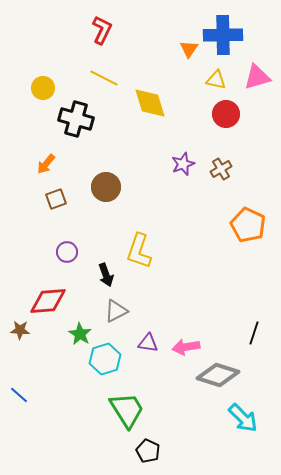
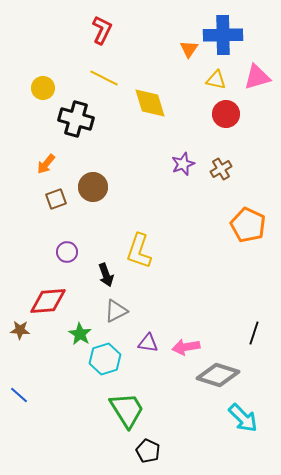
brown circle: moved 13 px left
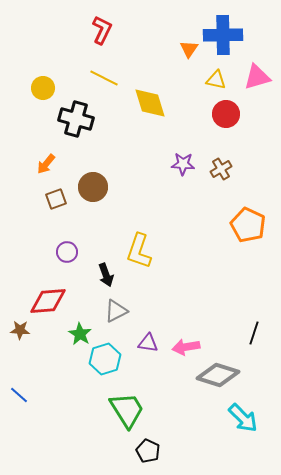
purple star: rotated 25 degrees clockwise
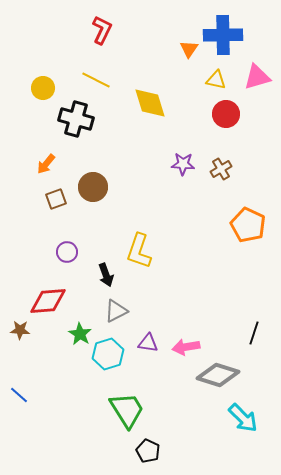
yellow line: moved 8 px left, 2 px down
cyan hexagon: moved 3 px right, 5 px up
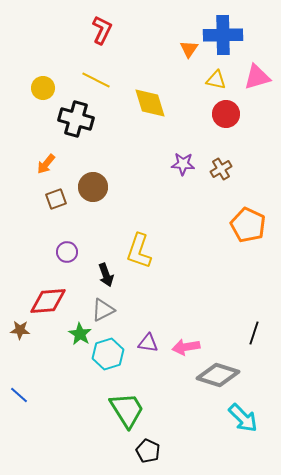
gray triangle: moved 13 px left, 1 px up
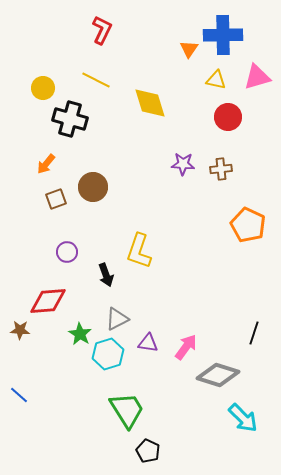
red circle: moved 2 px right, 3 px down
black cross: moved 6 px left
brown cross: rotated 25 degrees clockwise
gray triangle: moved 14 px right, 9 px down
pink arrow: rotated 136 degrees clockwise
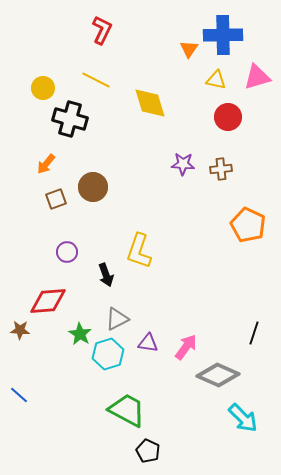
gray diamond: rotated 6 degrees clockwise
green trapezoid: rotated 30 degrees counterclockwise
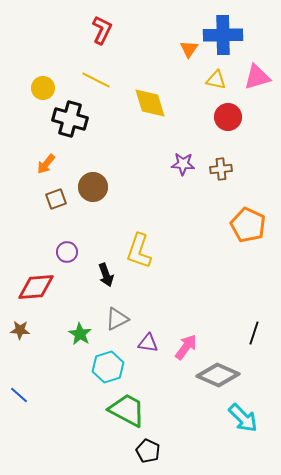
red diamond: moved 12 px left, 14 px up
cyan hexagon: moved 13 px down
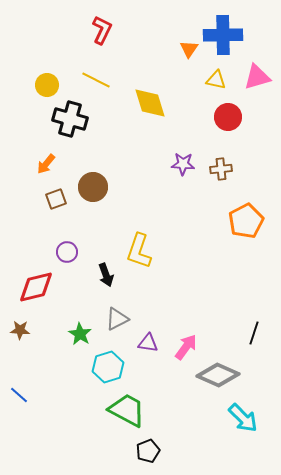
yellow circle: moved 4 px right, 3 px up
orange pentagon: moved 2 px left, 4 px up; rotated 20 degrees clockwise
red diamond: rotated 9 degrees counterclockwise
black pentagon: rotated 25 degrees clockwise
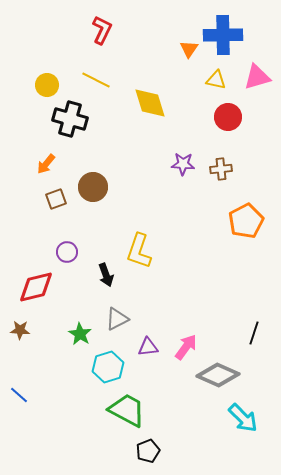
purple triangle: moved 4 px down; rotated 15 degrees counterclockwise
